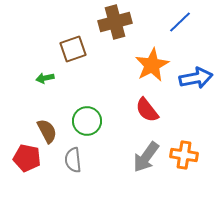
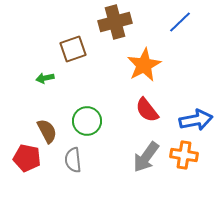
orange star: moved 8 px left
blue arrow: moved 42 px down
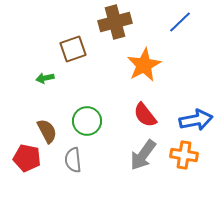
red semicircle: moved 2 px left, 5 px down
gray arrow: moved 3 px left, 2 px up
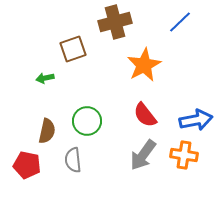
brown semicircle: rotated 40 degrees clockwise
red pentagon: moved 7 px down
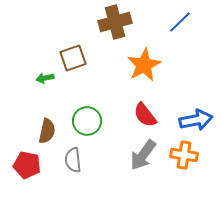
brown square: moved 9 px down
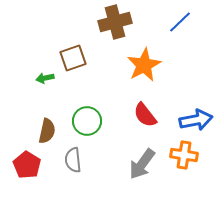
gray arrow: moved 1 px left, 9 px down
red pentagon: rotated 20 degrees clockwise
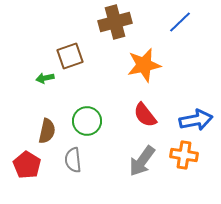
brown square: moved 3 px left, 2 px up
orange star: rotated 16 degrees clockwise
gray arrow: moved 3 px up
